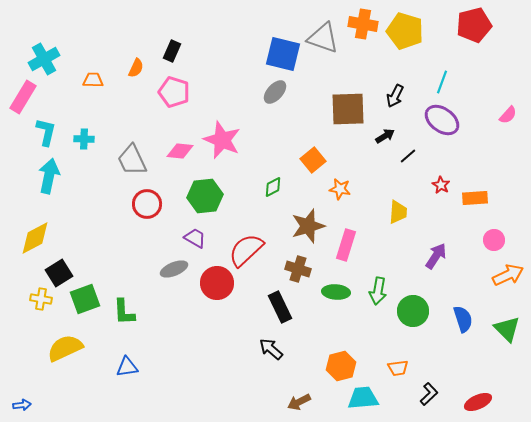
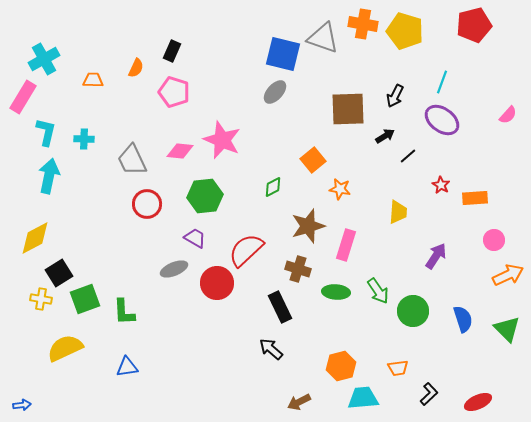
green arrow at (378, 291): rotated 44 degrees counterclockwise
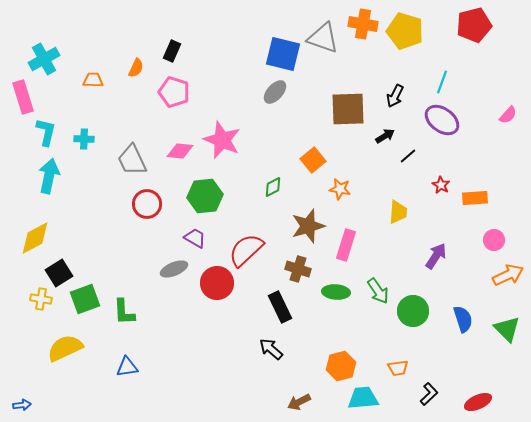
pink rectangle at (23, 97): rotated 48 degrees counterclockwise
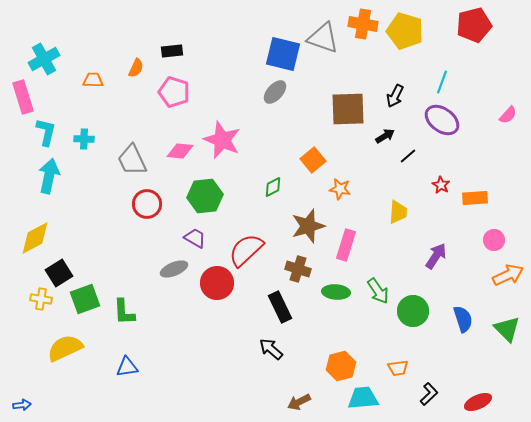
black rectangle at (172, 51): rotated 60 degrees clockwise
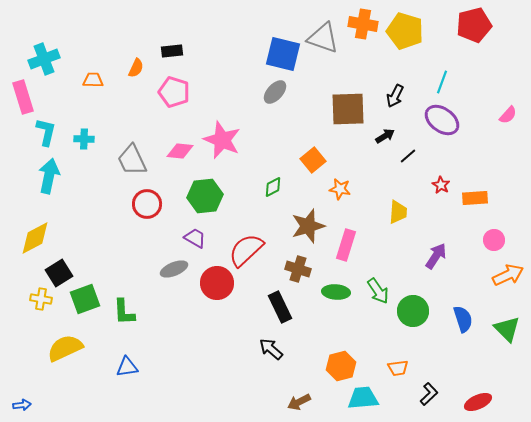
cyan cross at (44, 59): rotated 8 degrees clockwise
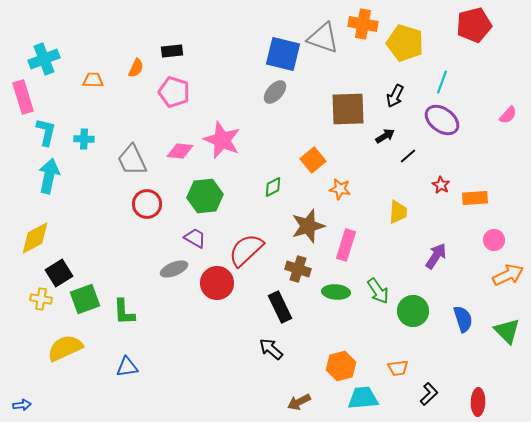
yellow pentagon at (405, 31): moved 12 px down
green triangle at (507, 329): moved 2 px down
red ellipse at (478, 402): rotated 64 degrees counterclockwise
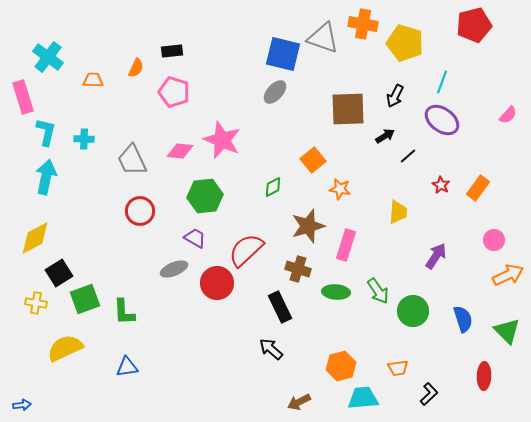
cyan cross at (44, 59): moved 4 px right, 2 px up; rotated 32 degrees counterclockwise
cyan arrow at (49, 176): moved 3 px left, 1 px down
orange rectangle at (475, 198): moved 3 px right, 10 px up; rotated 50 degrees counterclockwise
red circle at (147, 204): moved 7 px left, 7 px down
yellow cross at (41, 299): moved 5 px left, 4 px down
red ellipse at (478, 402): moved 6 px right, 26 px up
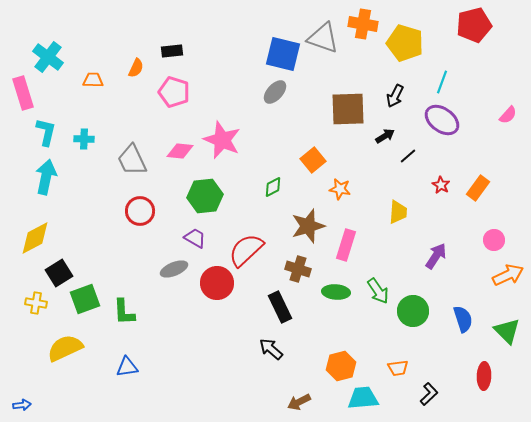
pink rectangle at (23, 97): moved 4 px up
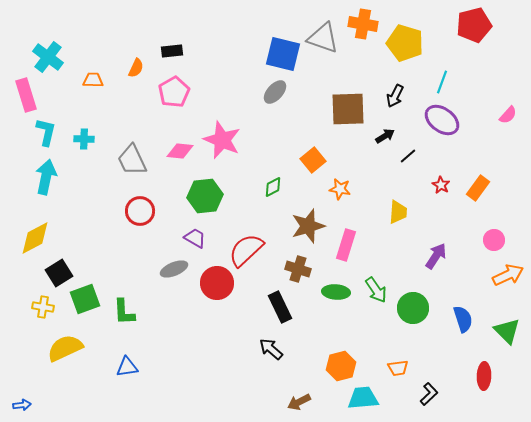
pink pentagon at (174, 92): rotated 24 degrees clockwise
pink rectangle at (23, 93): moved 3 px right, 2 px down
green arrow at (378, 291): moved 2 px left, 1 px up
yellow cross at (36, 303): moved 7 px right, 4 px down
green circle at (413, 311): moved 3 px up
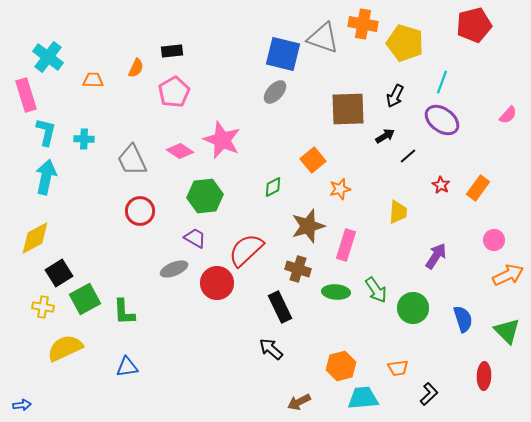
pink diamond at (180, 151): rotated 28 degrees clockwise
orange star at (340, 189): rotated 25 degrees counterclockwise
green square at (85, 299): rotated 8 degrees counterclockwise
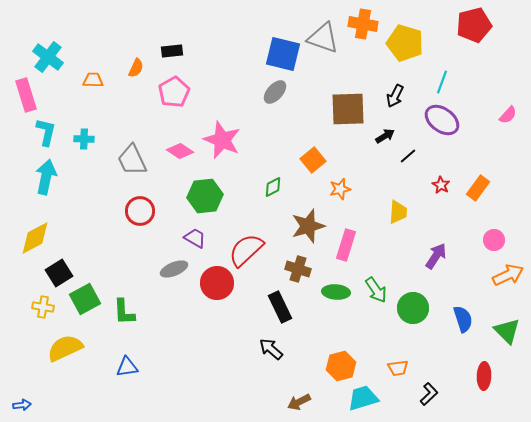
cyan trapezoid at (363, 398): rotated 12 degrees counterclockwise
